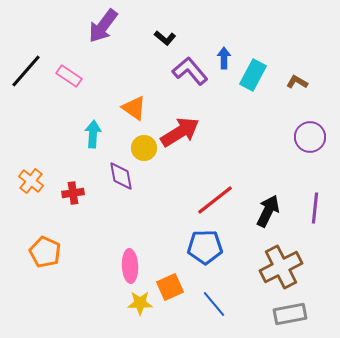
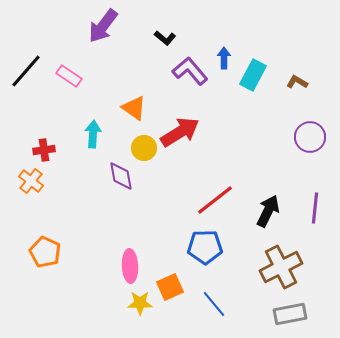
red cross: moved 29 px left, 43 px up
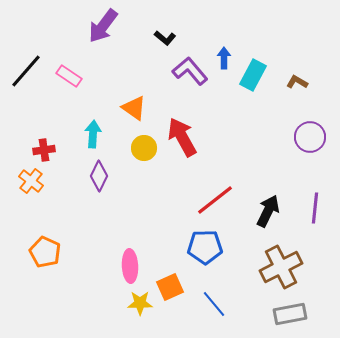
red arrow: moved 2 px right, 5 px down; rotated 87 degrees counterclockwise
purple diamond: moved 22 px left; rotated 36 degrees clockwise
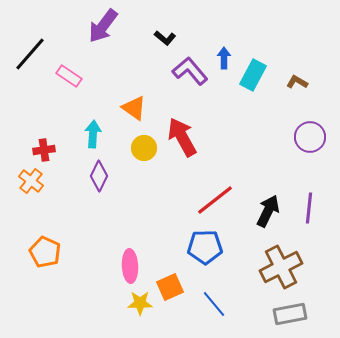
black line: moved 4 px right, 17 px up
purple line: moved 6 px left
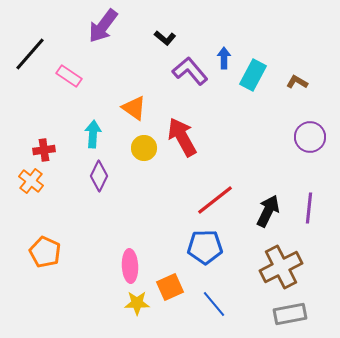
yellow star: moved 3 px left
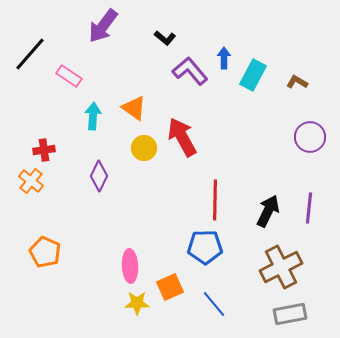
cyan arrow: moved 18 px up
red line: rotated 51 degrees counterclockwise
